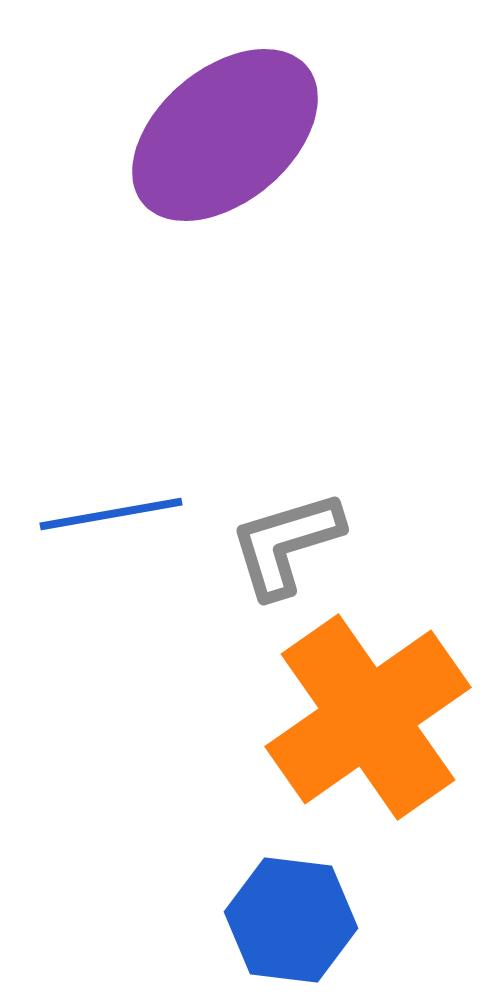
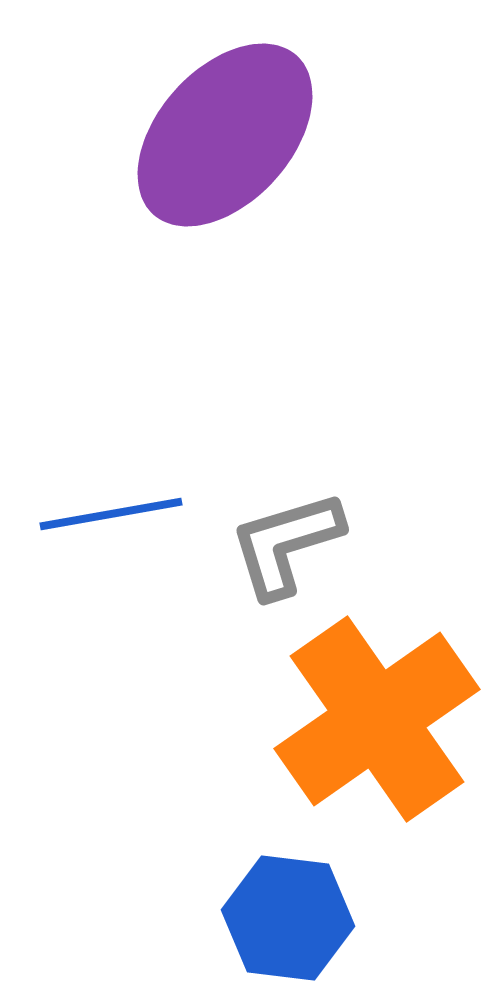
purple ellipse: rotated 8 degrees counterclockwise
orange cross: moved 9 px right, 2 px down
blue hexagon: moved 3 px left, 2 px up
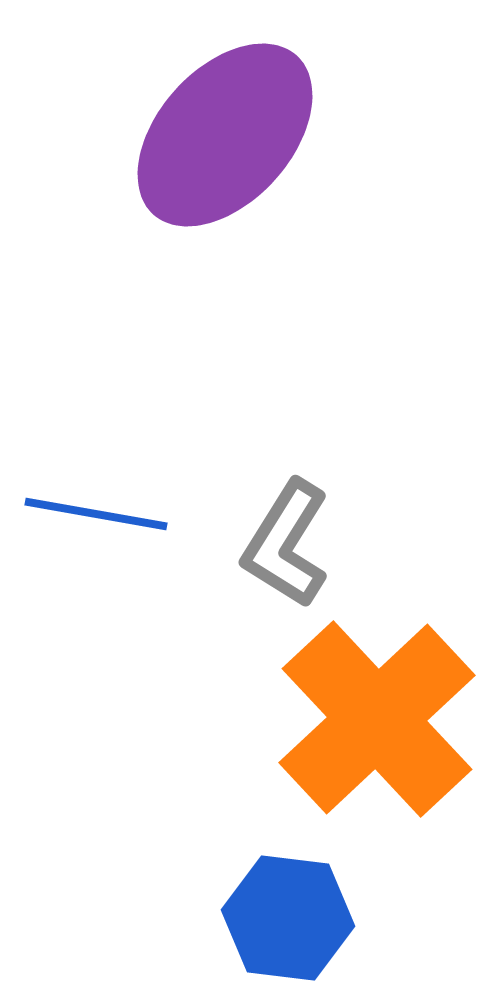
blue line: moved 15 px left; rotated 20 degrees clockwise
gray L-shape: rotated 41 degrees counterclockwise
orange cross: rotated 8 degrees counterclockwise
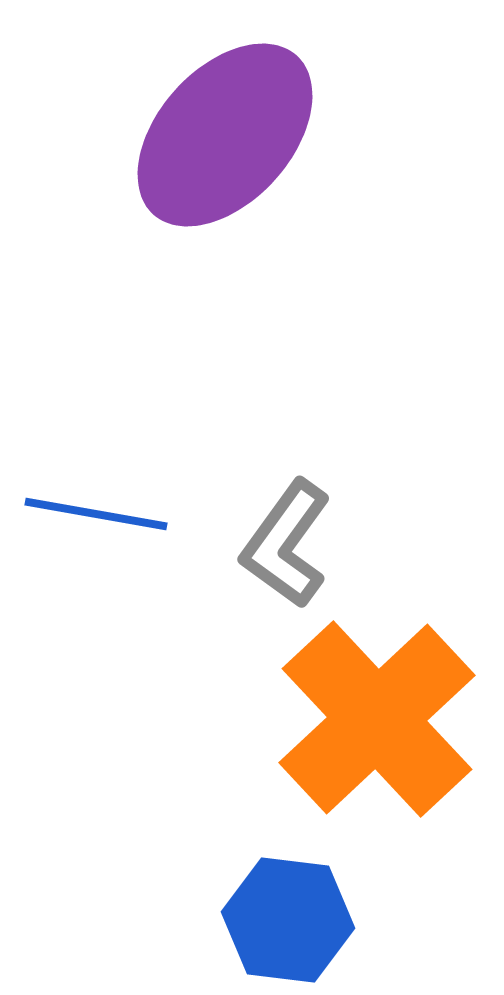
gray L-shape: rotated 4 degrees clockwise
blue hexagon: moved 2 px down
